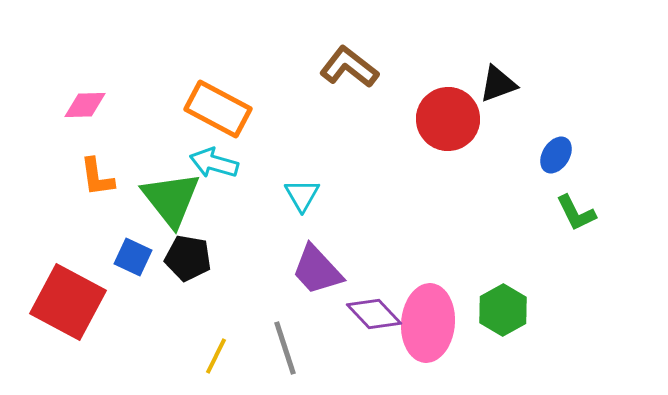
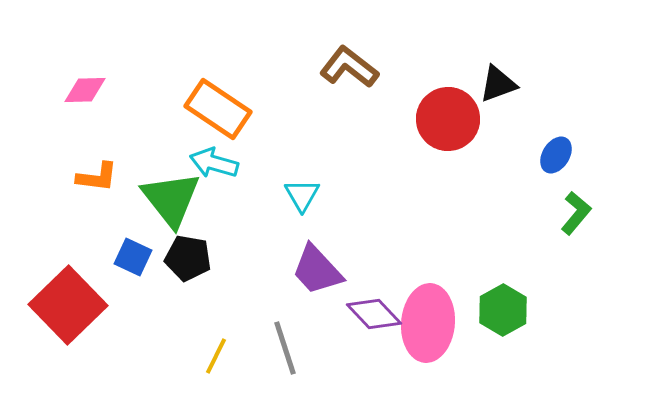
pink diamond: moved 15 px up
orange rectangle: rotated 6 degrees clockwise
orange L-shape: rotated 75 degrees counterclockwise
green L-shape: rotated 114 degrees counterclockwise
red square: moved 3 px down; rotated 18 degrees clockwise
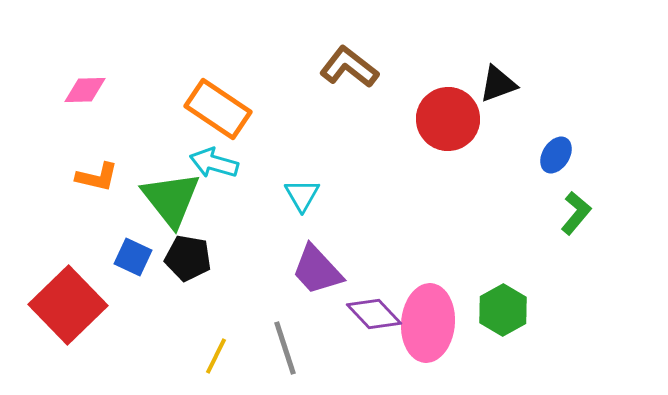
orange L-shape: rotated 6 degrees clockwise
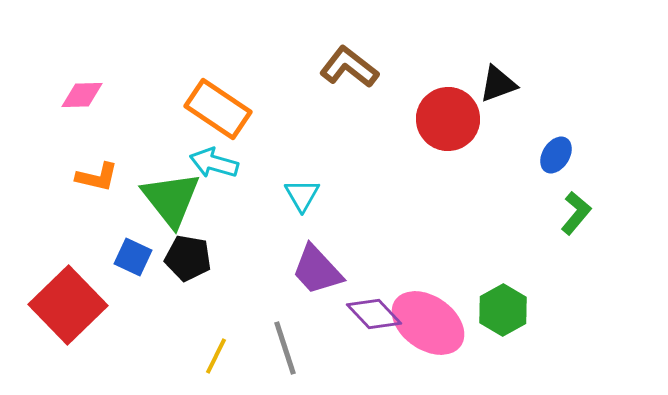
pink diamond: moved 3 px left, 5 px down
pink ellipse: rotated 60 degrees counterclockwise
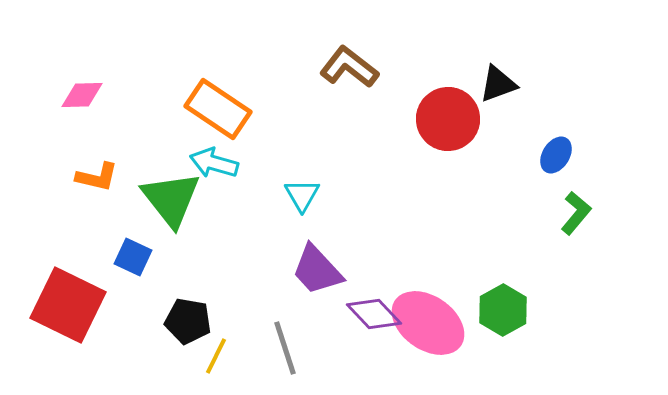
black pentagon: moved 63 px down
red square: rotated 20 degrees counterclockwise
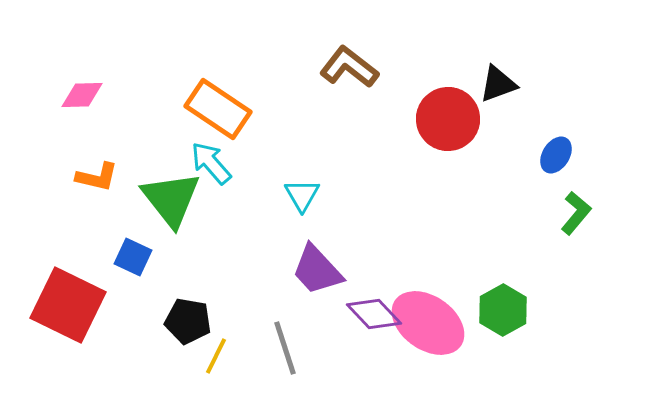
cyan arrow: moved 3 px left; rotated 33 degrees clockwise
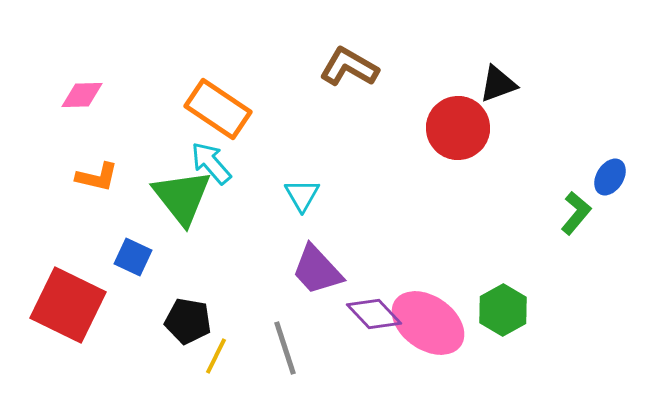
brown L-shape: rotated 8 degrees counterclockwise
red circle: moved 10 px right, 9 px down
blue ellipse: moved 54 px right, 22 px down
green triangle: moved 11 px right, 2 px up
